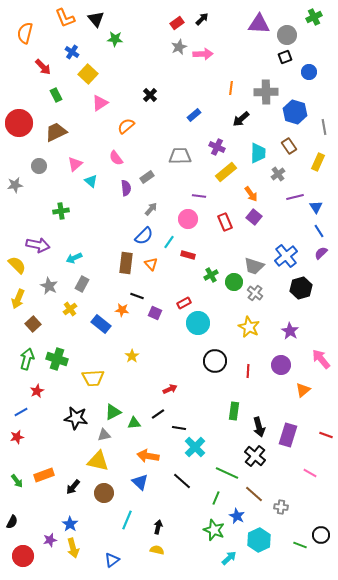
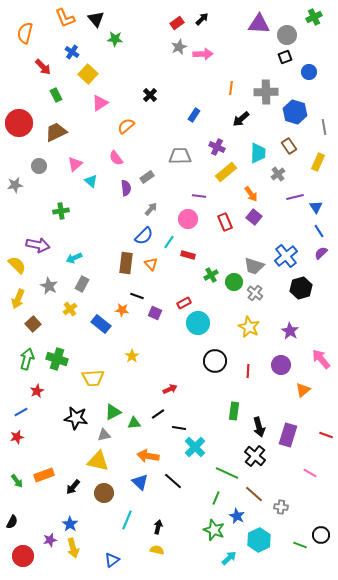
blue rectangle at (194, 115): rotated 16 degrees counterclockwise
black line at (182, 481): moved 9 px left
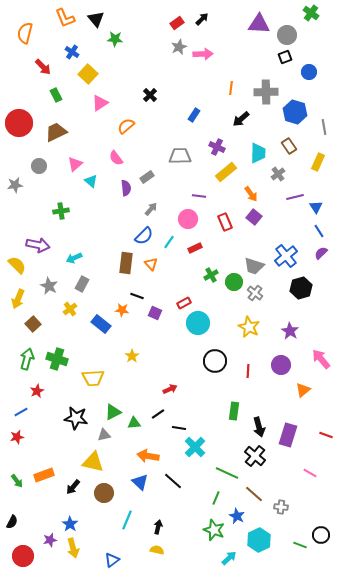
green cross at (314, 17): moved 3 px left, 4 px up; rotated 28 degrees counterclockwise
red rectangle at (188, 255): moved 7 px right, 7 px up; rotated 40 degrees counterclockwise
yellow triangle at (98, 461): moved 5 px left, 1 px down
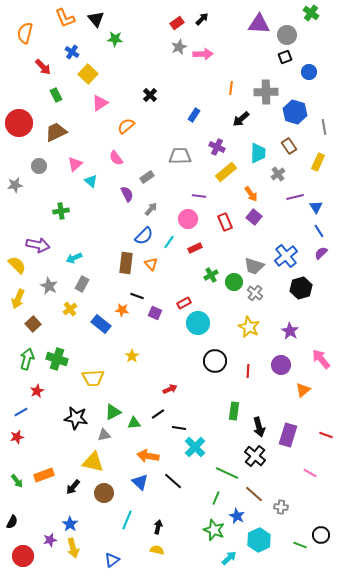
purple semicircle at (126, 188): moved 1 px right, 6 px down; rotated 21 degrees counterclockwise
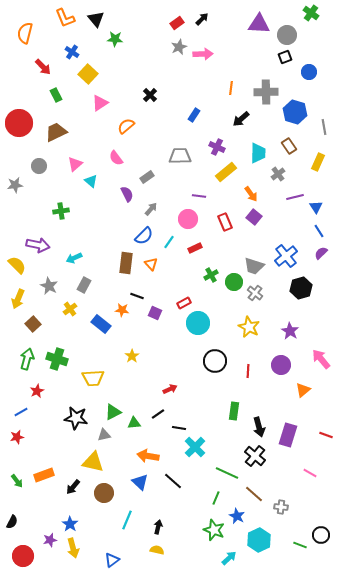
gray rectangle at (82, 284): moved 2 px right, 1 px down
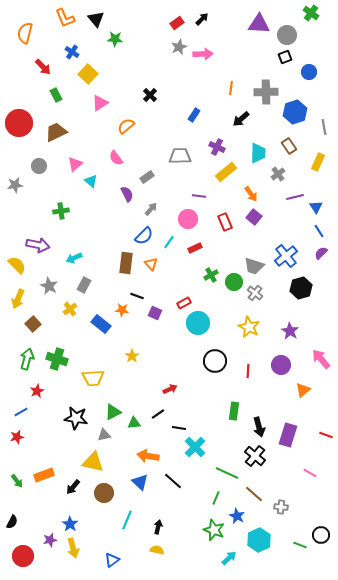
blue hexagon at (295, 112): rotated 25 degrees clockwise
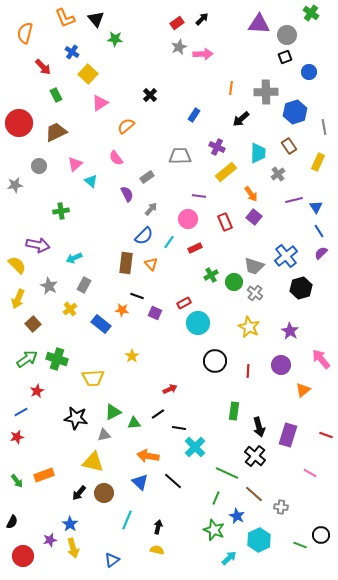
purple line at (295, 197): moved 1 px left, 3 px down
green arrow at (27, 359): rotated 40 degrees clockwise
black arrow at (73, 487): moved 6 px right, 6 px down
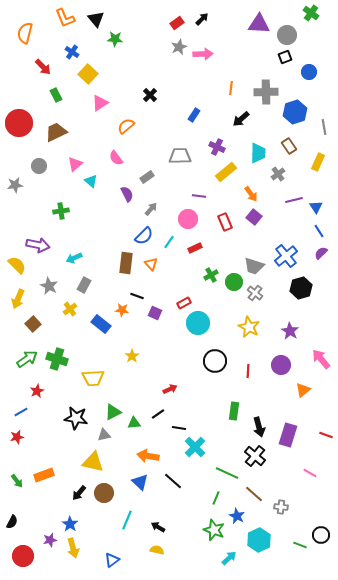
black arrow at (158, 527): rotated 72 degrees counterclockwise
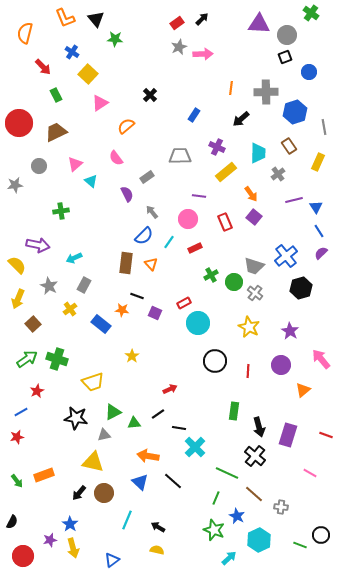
gray arrow at (151, 209): moved 1 px right, 3 px down; rotated 80 degrees counterclockwise
yellow trapezoid at (93, 378): moved 4 px down; rotated 15 degrees counterclockwise
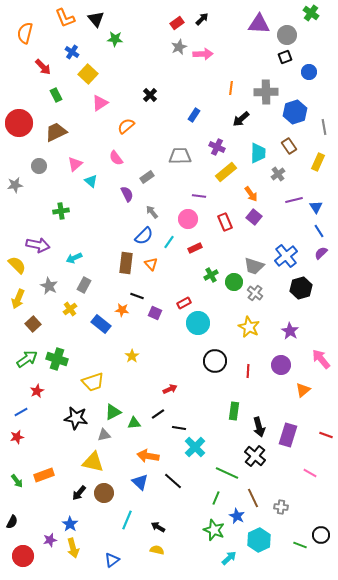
brown line at (254, 494): moved 1 px left, 4 px down; rotated 24 degrees clockwise
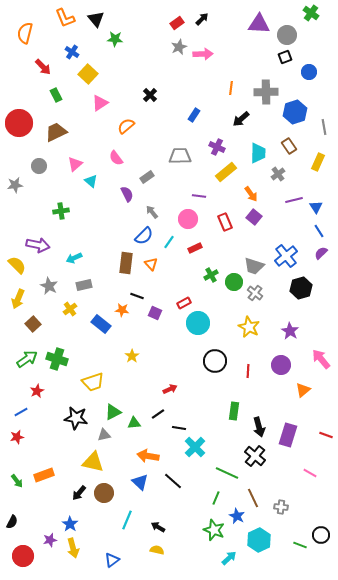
gray rectangle at (84, 285): rotated 49 degrees clockwise
